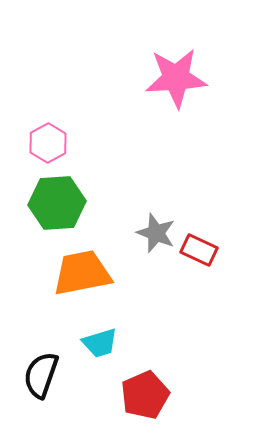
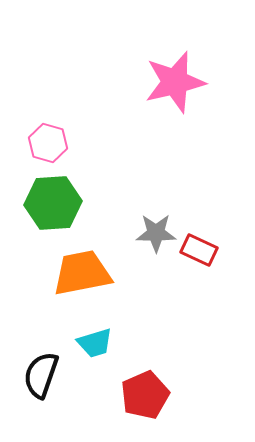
pink star: moved 1 px left, 4 px down; rotated 10 degrees counterclockwise
pink hexagon: rotated 15 degrees counterclockwise
green hexagon: moved 4 px left
gray star: rotated 21 degrees counterclockwise
cyan trapezoid: moved 5 px left
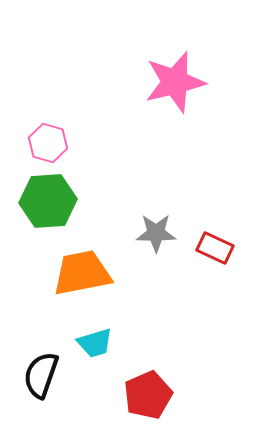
green hexagon: moved 5 px left, 2 px up
red rectangle: moved 16 px right, 2 px up
red pentagon: moved 3 px right
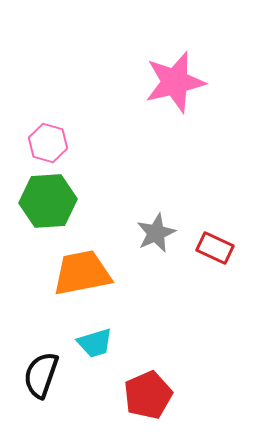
gray star: rotated 24 degrees counterclockwise
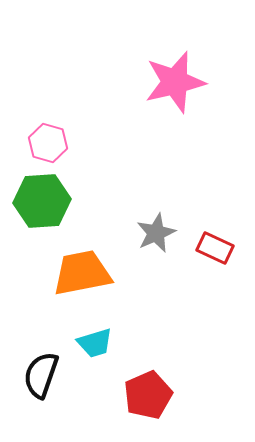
green hexagon: moved 6 px left
